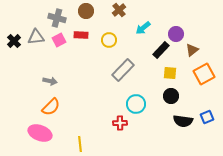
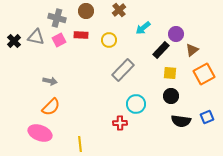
gray triangle: rotated 18 degrees clockwise
black semicircle: moved 2 px left
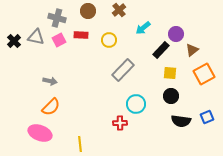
brown circle: moved 2 px right
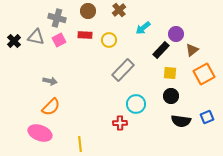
red rectangle: moved 4 px right
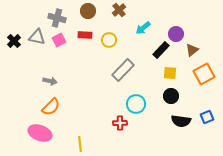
gray triangle: moved 1 px right
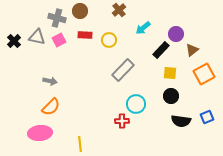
brown circle: moved 8 px left
red cross: moved 2 px right, 2 px up
pink ellipse: rotated 25 degrees counterclockwise
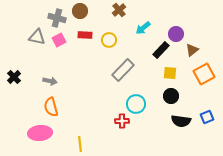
black cross: moved 36 px down
orange semicircle: rotated 120 degrees clockwise
